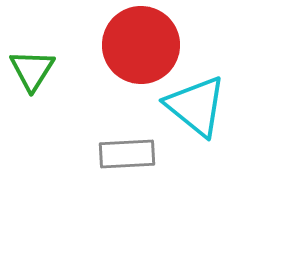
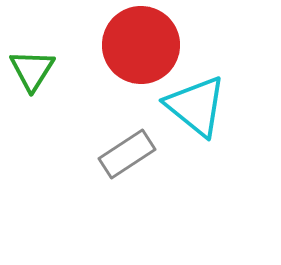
gray rectangle: rotated 30 degrees counterclockwise
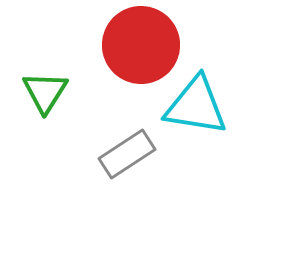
green triangle: moved 13 px right, 22 px down
cyan triangle: rotated 30 degrees counterclockwise
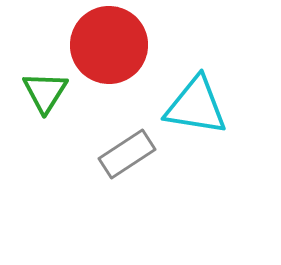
red circle: moved 32 px left
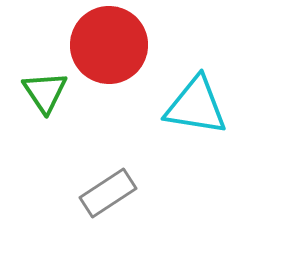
green triangle: rotated 6 degrees counterclockwise
gray rectangle: moved 19 px left, 39 px down
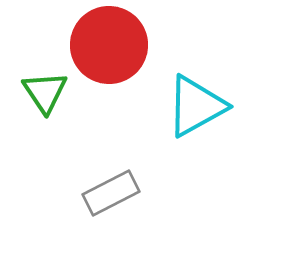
cyan triangle: rotated 38 degrees counterclockwise
gray rectangle: moved 3 px right; rotated 6 degrees clockwise
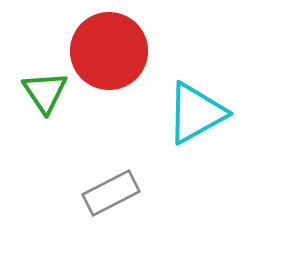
red circle: moved 6 px down
cyan triangle: moved 7 px down
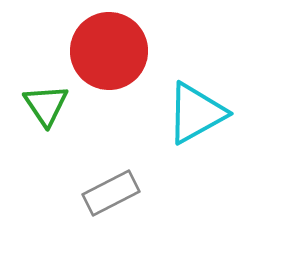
green triangle: moved 1 px right, 13 px down
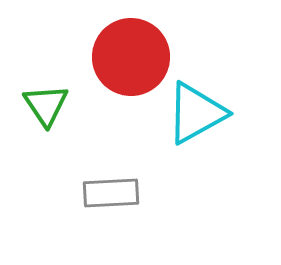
red circle: moved 22 px right, 6 px down
gray rectangle: rotated 24 degrees clockwise
